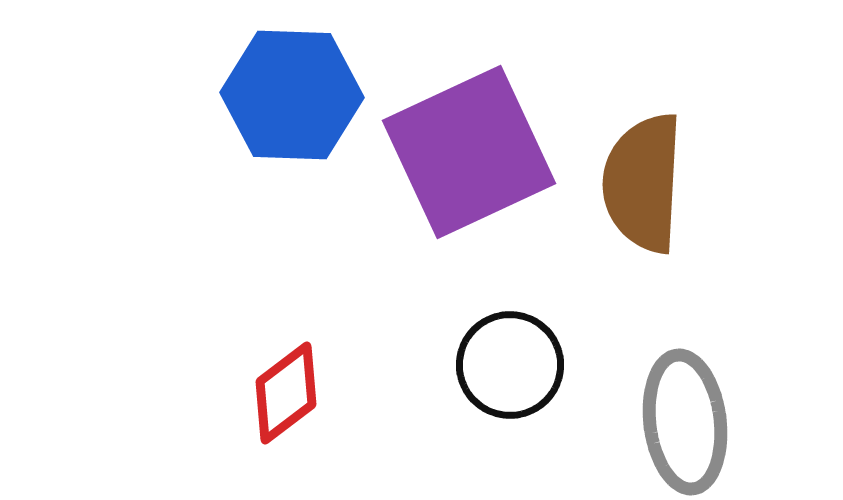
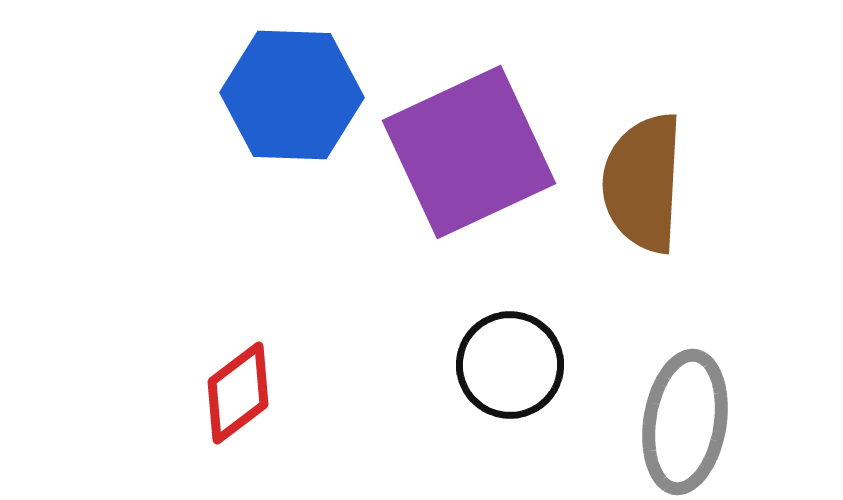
red diamond: moved 48 px left
gray ellipse: rotated 16 degrees clockwise
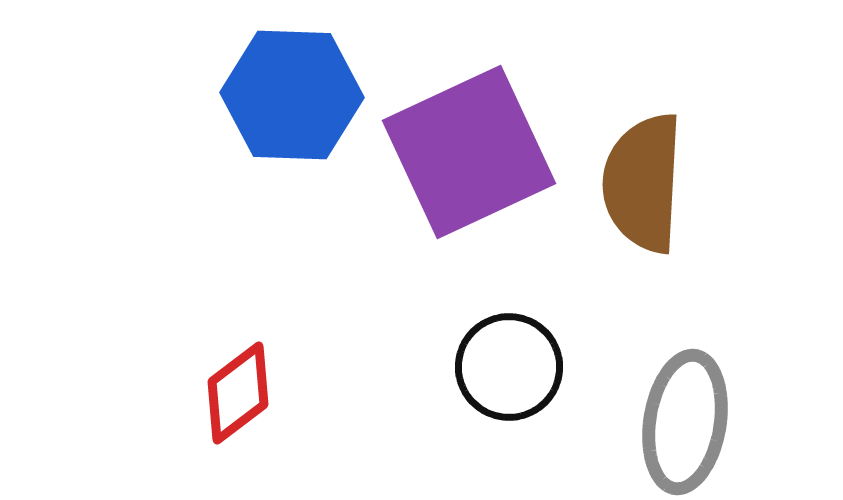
black circle: moved 1 px left, 2 px down
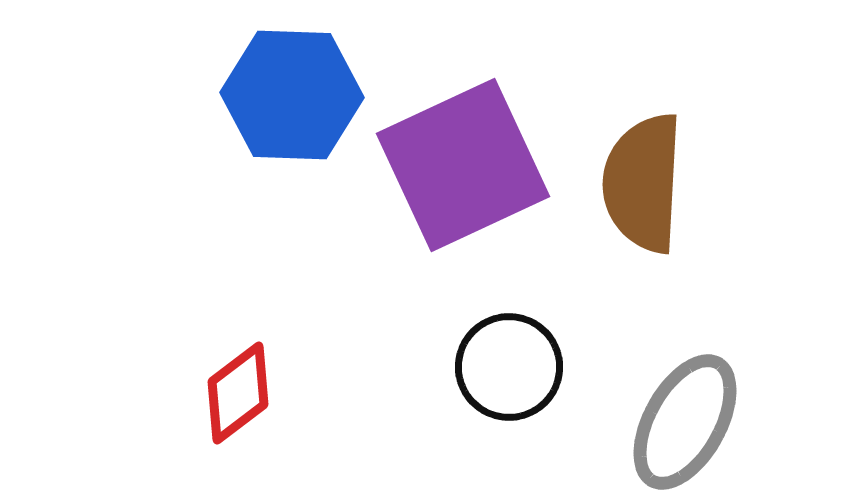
purple square: moved 6 px left, 13 px down
gray ellipse: rotated 20 degrees clockwise
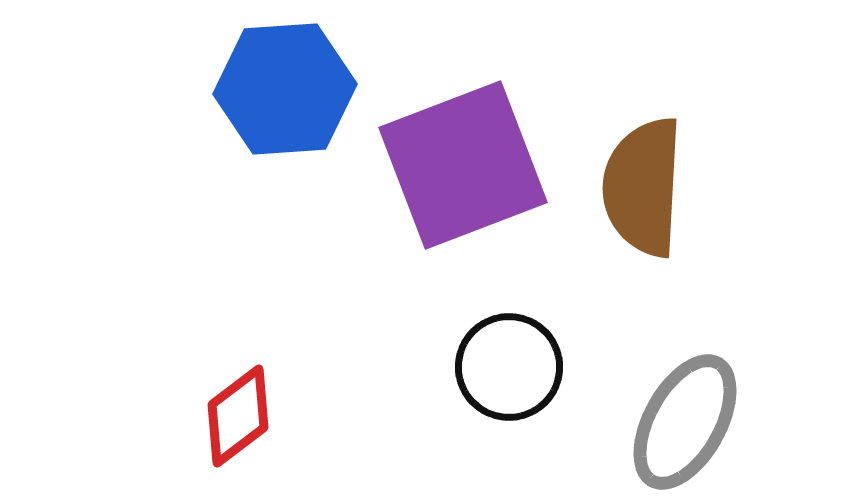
blue hexagon: moved 7 px left, 6 px up; rotated 6 degrees counterclockwise
purple square: rotated 4 degrees clockwise
brown semicircle: moved 4 px down
red diamond: moved 23 px down
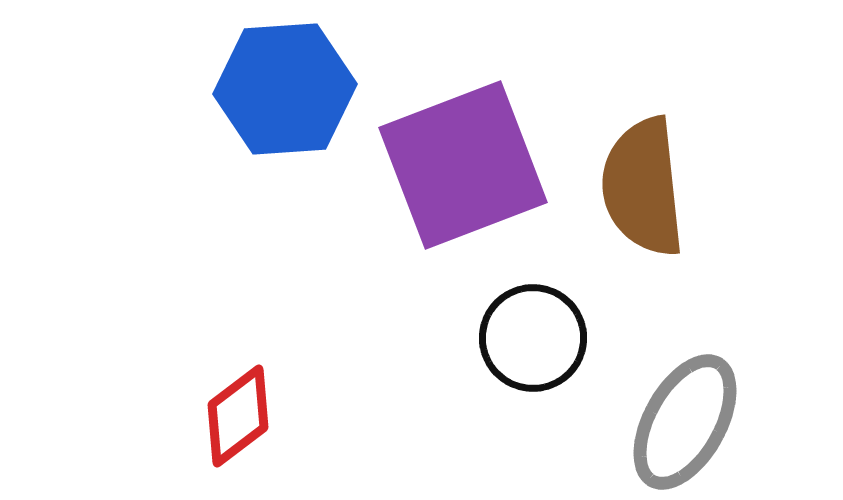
brown semicircle: rotated 9 degrees counterclockwise
black circle: moved 24 px right, 29 px up
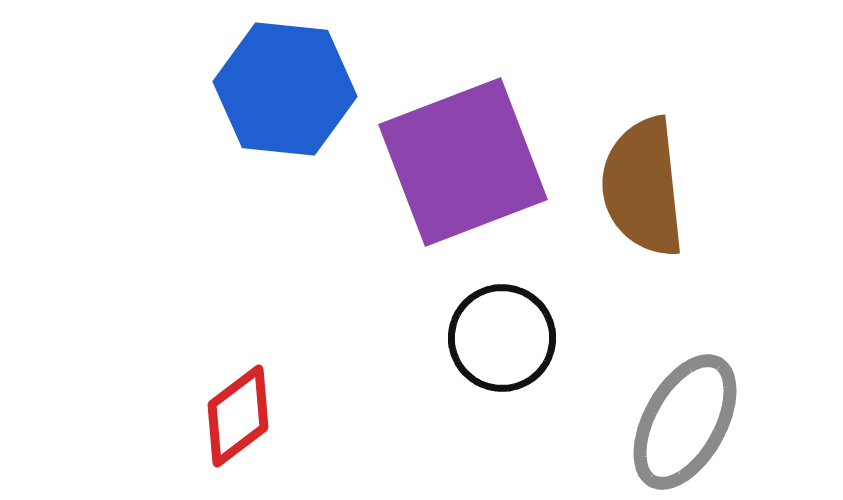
blue hexagon: rotated 10 degrees clockwise
purple square: moved 3 px up
black circle: moved 31 px left
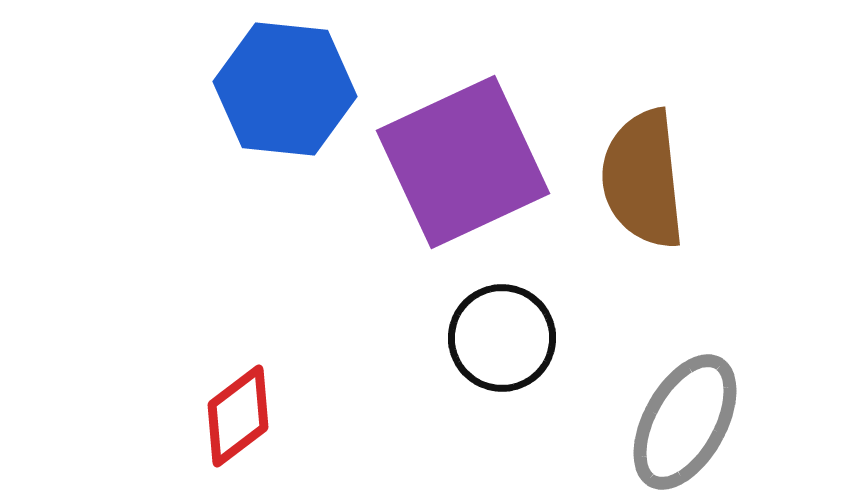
purple square: rotated 4 degrees counterclockwise
brown semicircle: moved 8 px up
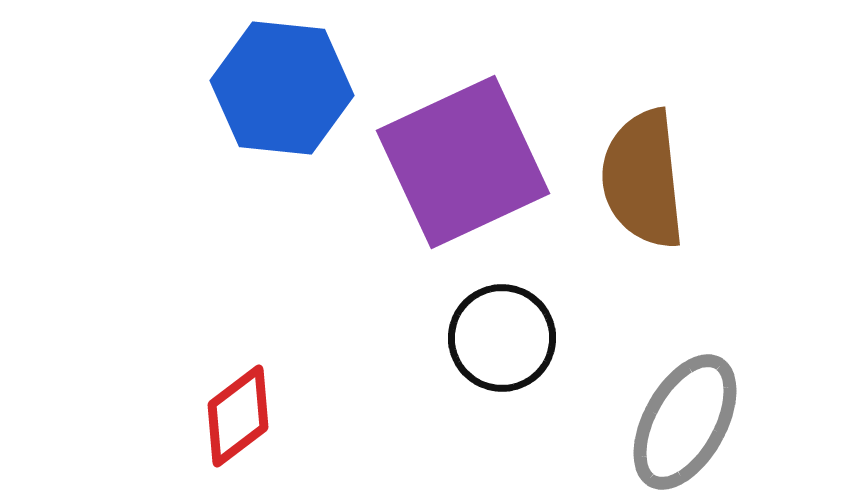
blue hexagon: moved 3 px left, 1 px up
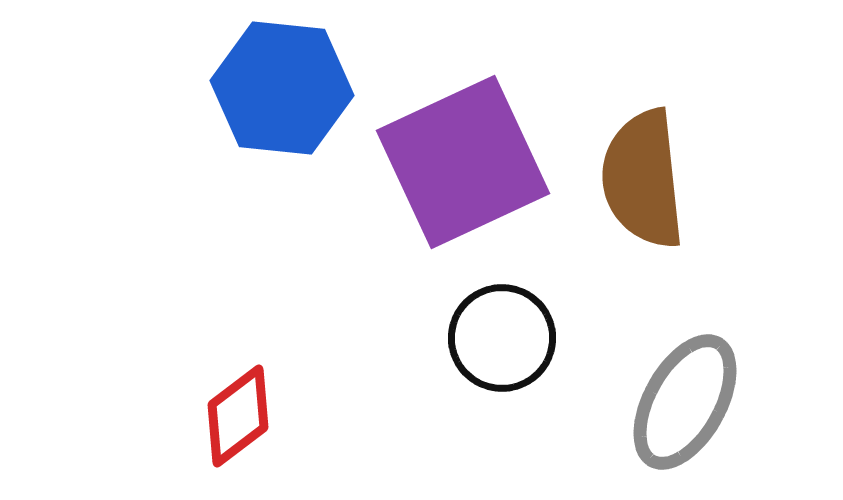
gray ellipse: moved 20 px up
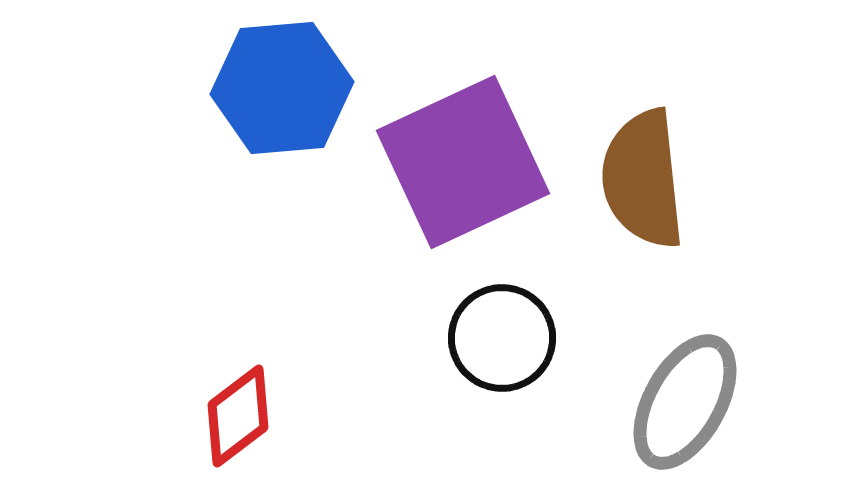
blue hexagon: rotated 11 degrees counterclockwise
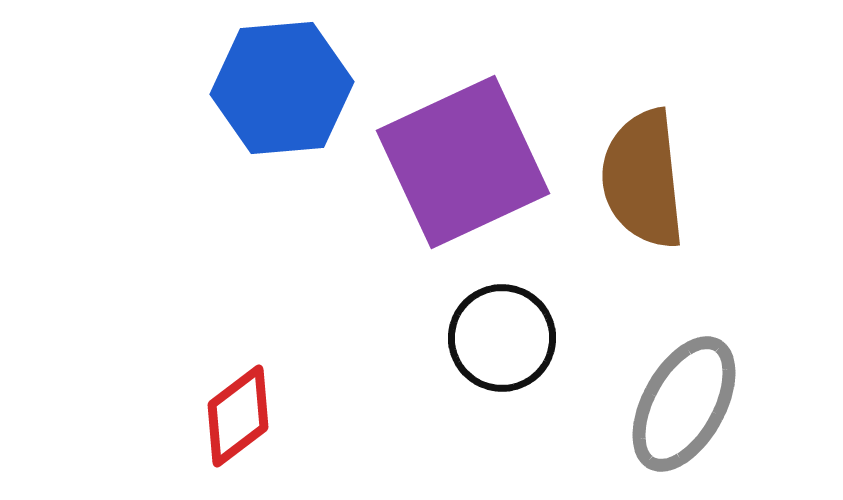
gray ellipse: moved 1 px left, 2 px down
